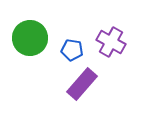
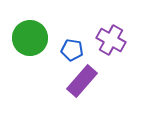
purple cross: moved 2 px up
purple rectangle: moved 3 px up
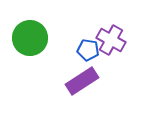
blue pentagon: moved 16 px right
purple rectangle: rotated 16 degrees clockwise
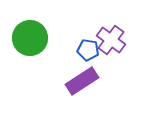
purple cross: rotated 8 degrees clockwise
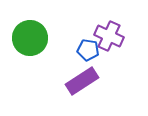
purple cross: moved 2 px left, 4 px up; rotated 12 degrees counterclockwise
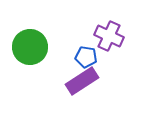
green circle: moved 9 px down
blue pentagon: moved 2 px left, 7 px down
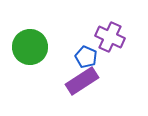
purple cross: moved 1 px right, 1 px down
blue pentagon: rotated 15 degrees clockwise
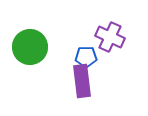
blue pentagon: rotated 25 degrees counterclockwise
purple rectangle: rotated 64 degrees counterclockwise
